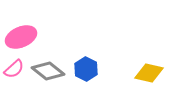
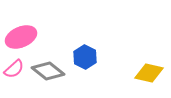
blue hexagon: moved 1 px left, 12 px up
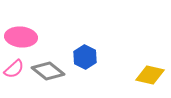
pink ellipse: rotated 28 degrees clockwise
yellow diamond: moved 1 px right, 2 px down
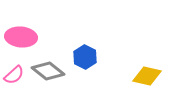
pink semicircle: moved 6 px down
yellow diamond: moved 3 px left, 1 px down
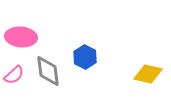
gray diamond: rotated 44 degrees clockwise
yellow diamond: moved 1 px right, 2 px up
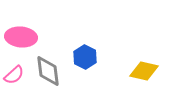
yellow diamond: moved 4 px left, 3 px up
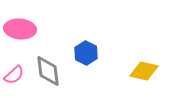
pink ellipse: moved 1 px left, 8 px up
blue hexagon: moved 1 px right, 4 px up
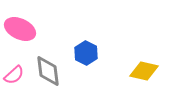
pink ellipse: rotated 20 degrees clockwise
